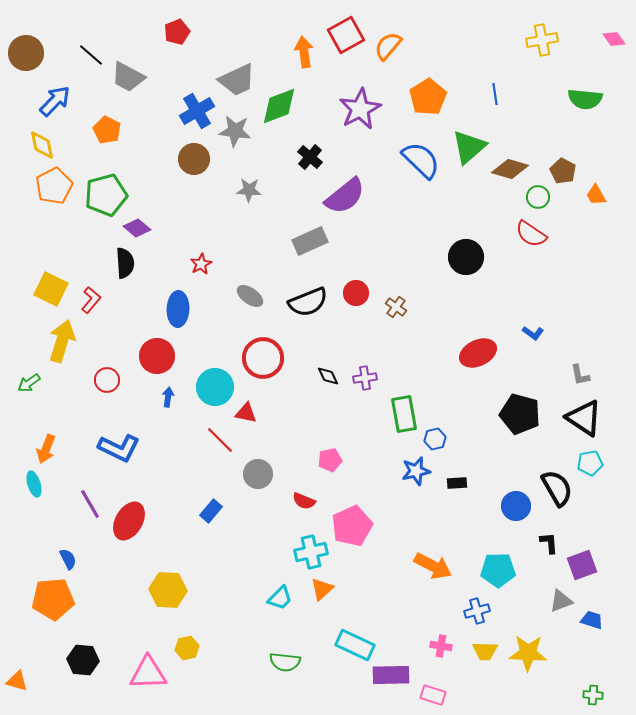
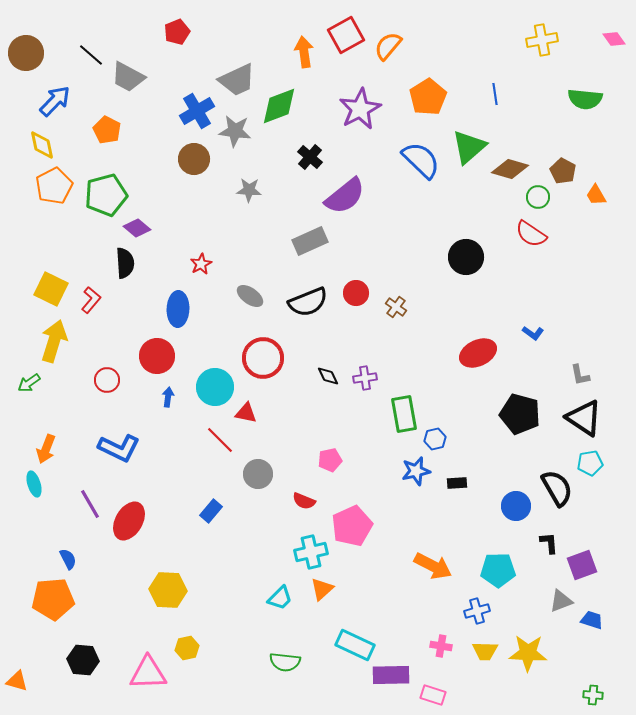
yellow arrow at (62, 341): moved 8 px left
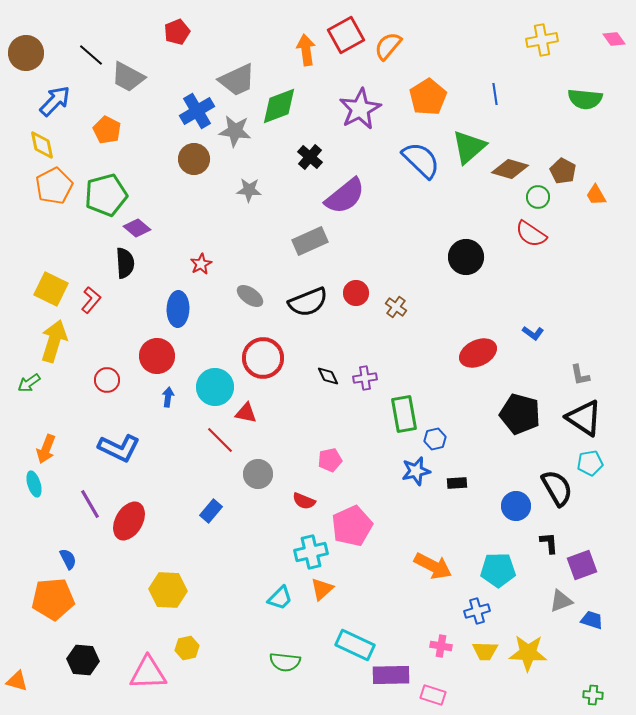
orange arrow at (304, 52): moved 2 px right, 2 px up
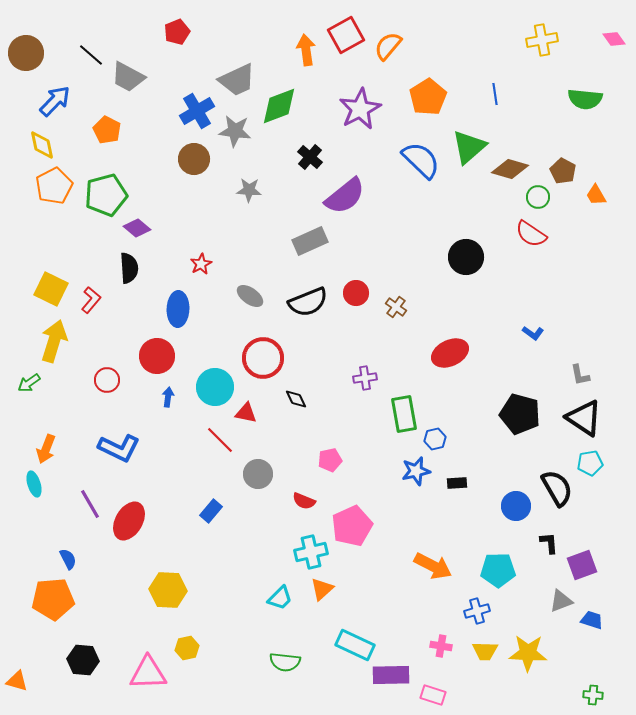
black semicircle at (125, 263): moved 4 px right, 5 px down
red ellipse at (478, 353): moved 28 px left
black diamond at (328, 376): moved 32 px left, 23 px down
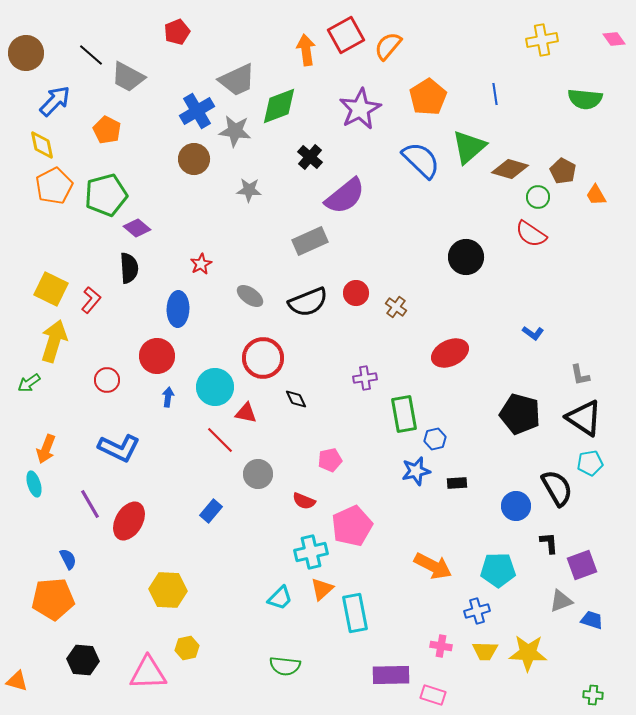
cyan rectangle at (355, 645): moved 32 px up; rotated 54 degrees clockwise
green semicircle at (285, 662): moved 4 px down
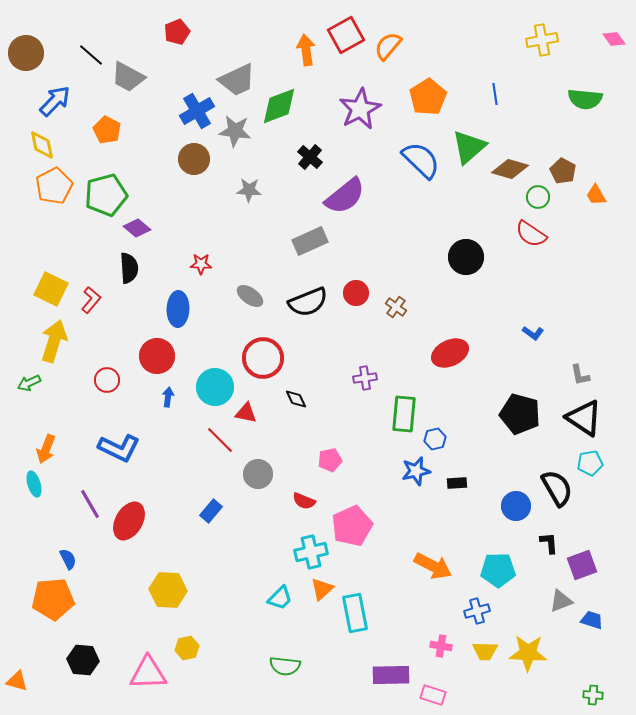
red star at (201, 264): rotated 30 degrees clockwise
green arrow at (29, 383): rotated 10 degrees clockwise
green rectangle at (404, 414): rotated 15 degrees clockwise
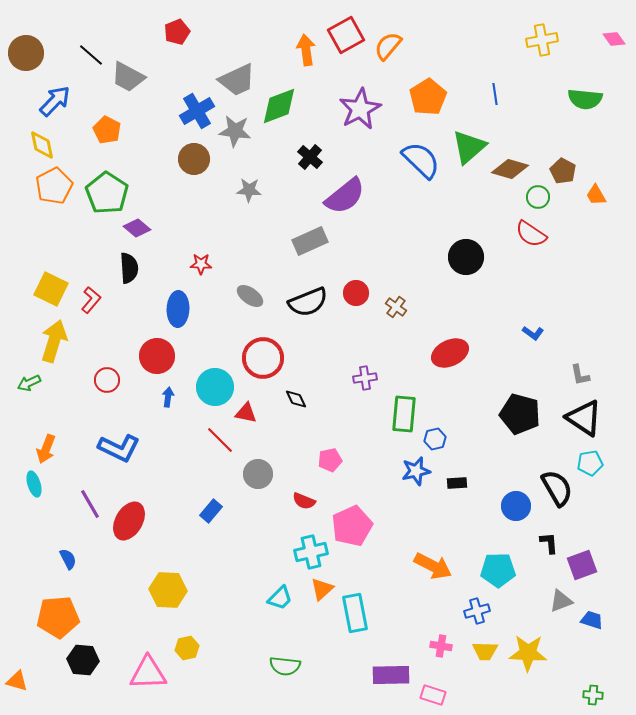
green pentagon at (106, 195): moved 1 px right, 2 px up; rotated 24 degrees counterclockwise
orange pentagon at (53, 599): moved 5 px right, 18 px down
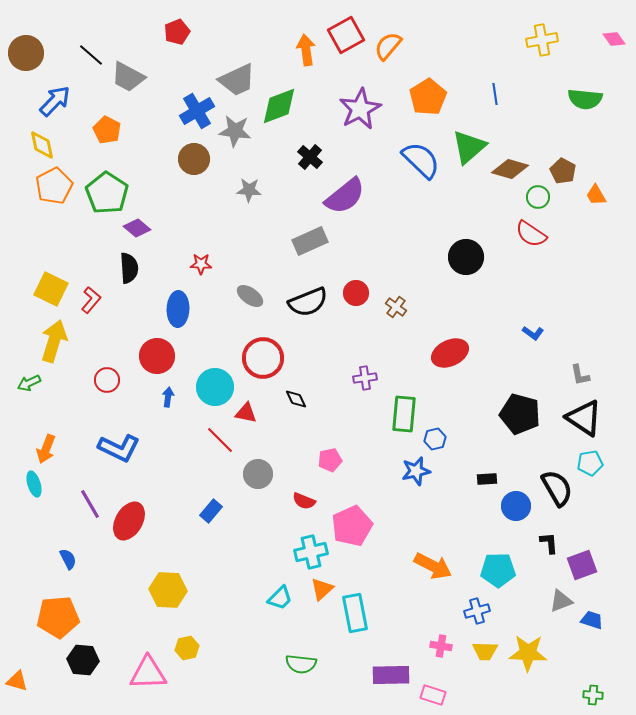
black rectangle at (457, 483): moved 30 px right, 4 px up
green semicircle at (285, 666): moved 16 px right, 2 px up
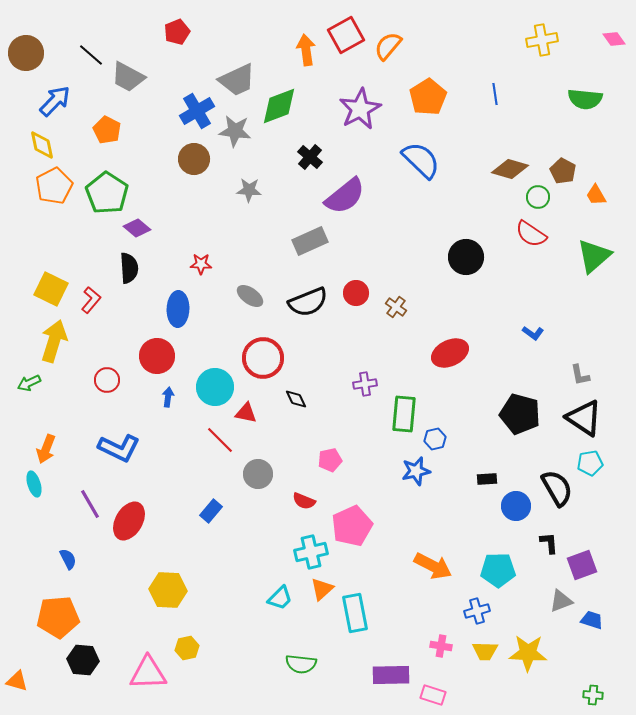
green triangle at (469, 147): moved 125 px right, 109 px down
purple cross at (365, 378): moved 6 px down
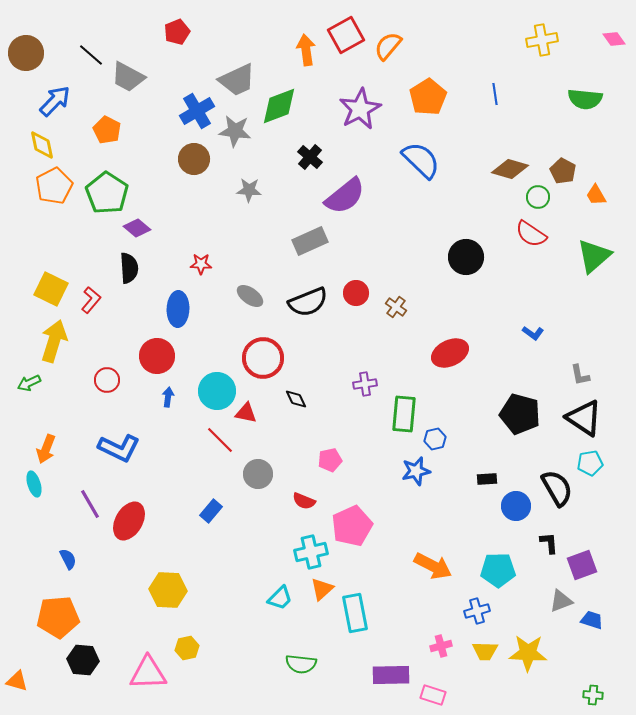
cyan circle at (215, 387): moved 2 px right, 4 px down
pink cross at (441, 646): rotated 25 degrees counterclockwise
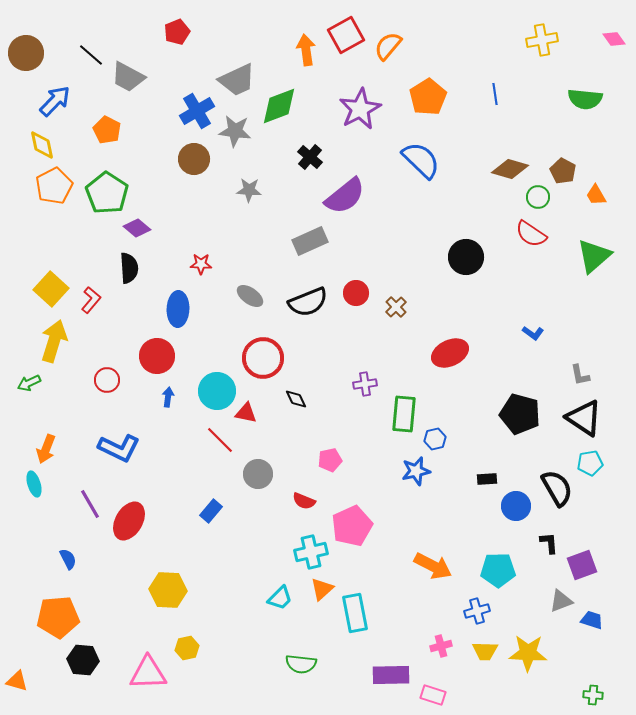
yellow square at (51, 289): rotated 16 degrees clockwise
brown cross at (396, 307): rotated 10 degrees clockwise
